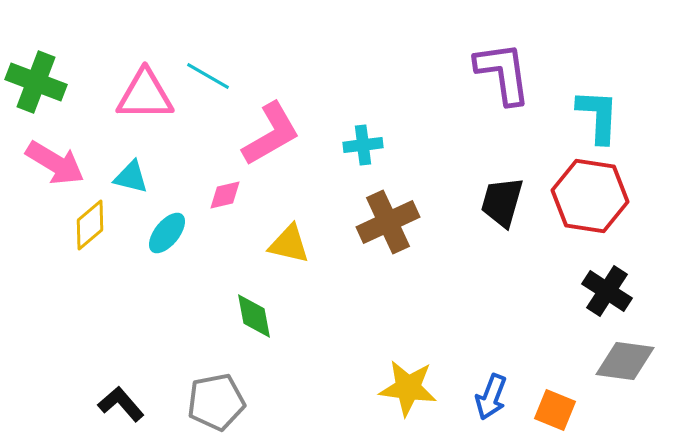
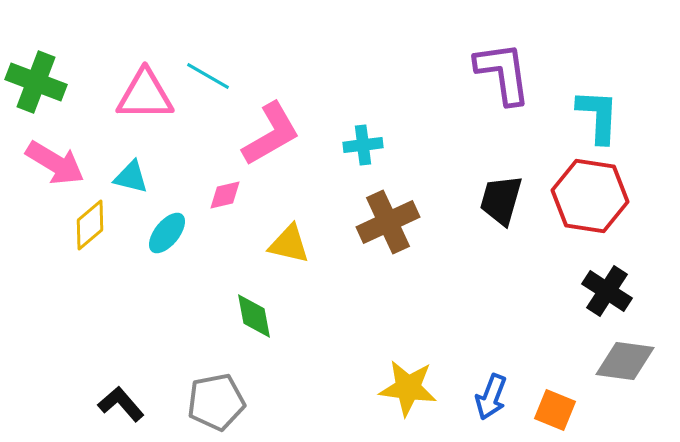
black trapezoid: moved 1 px left, 2 px up
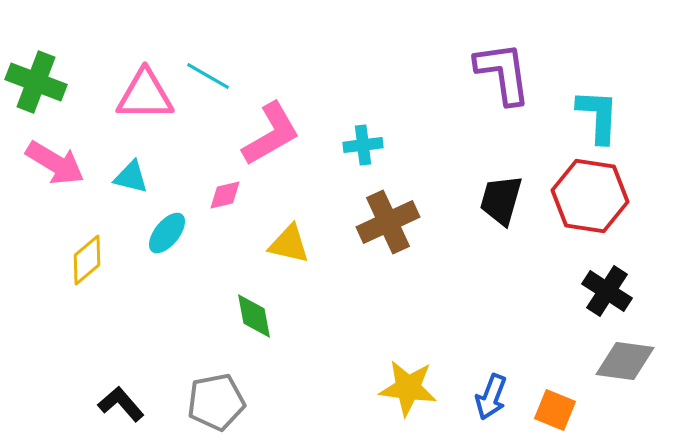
yellow diamond: moved 3 px left, 35 px down
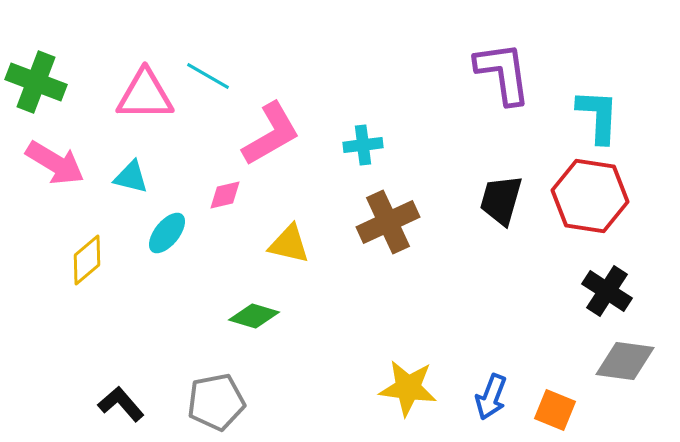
green diamond: rotated 63 degrees counterclockwise
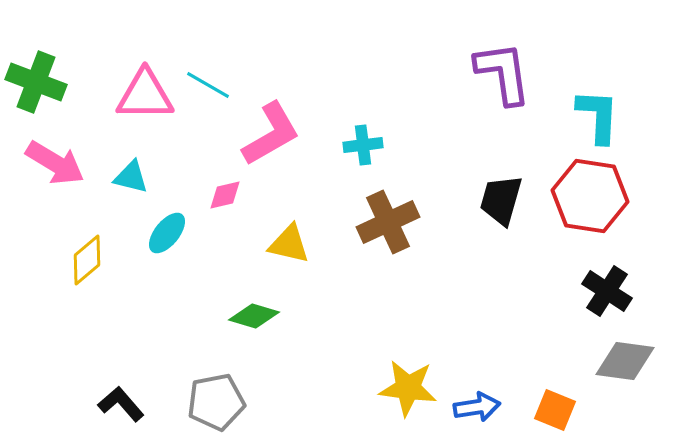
cyan line: moved 9 px down
blue arrow: moved 14 px left, 10 px down; rotated 120 degrees counterclockwise
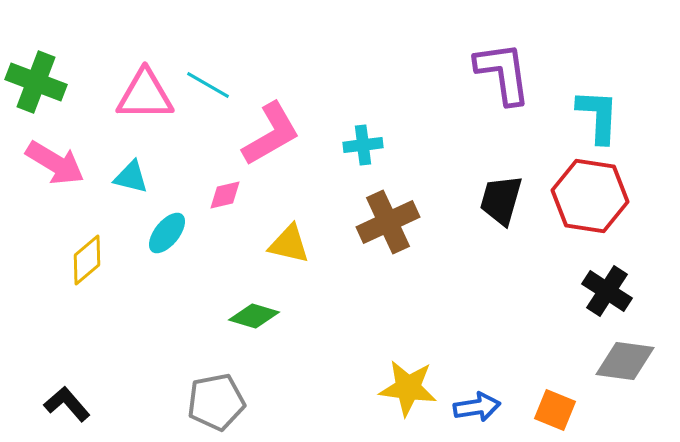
black L-shape: moved 54 px left
